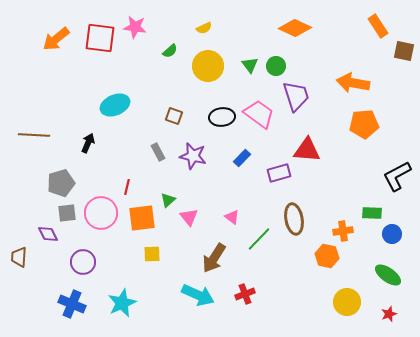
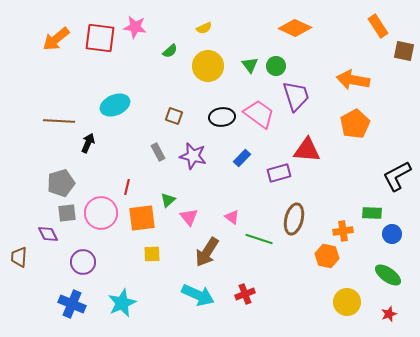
orange arrow at (353, 83): moved 3 px up
orange pentagon at (364, 124): moved 9 px left; rotated 24 degrees counterclockwise
brown line at (34, 135): moved 25 px right, 14 px up
brown ellipse at (294, 219): rotated 24 degrees clockwise
green line at (259, 239): rotated 64 degrees clockwise
brown arrow at (214, 258): moved 7 px left, 6 px up
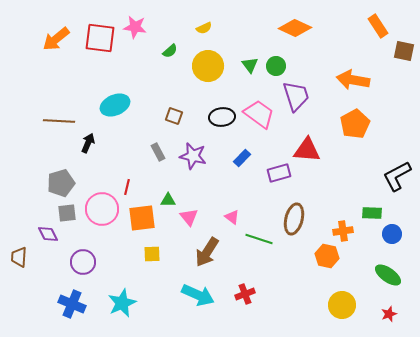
green triangle at (168, 200): rotated 42 degrees clockwise
pink circle at (101, 213): moved 1 px right, 4 px up
yellow circle at (347, 302): moved 5 px left, 3 px down
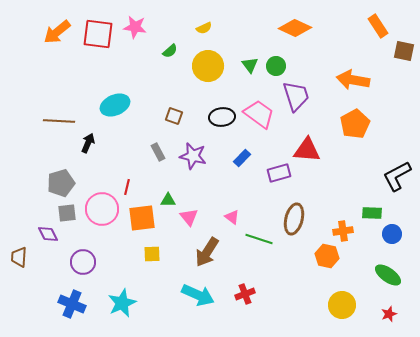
red square at (100, 38): moved 2 px left, 4 px up
orange arrow at (56, 39): moved 1 px right, 7 px up
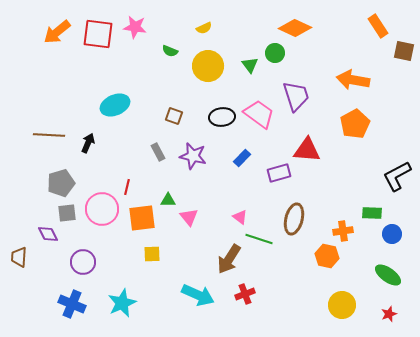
green semicircle at (170, 51): rotated 63 degrees clockwise
green circle at (276, 66): moved 1 px left, 13 px up
brown line at (59, 121): moved 10 px left, 14 px down
pink triangle at (232, 217): moved 8 px right
brown arrow at (207, 252): moved 22 px right, 7 px down
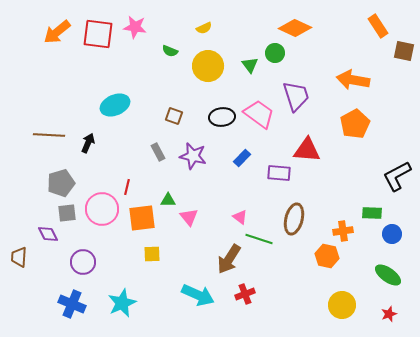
purple rectangle at (279, 173): rotated 20 degrees clockwise
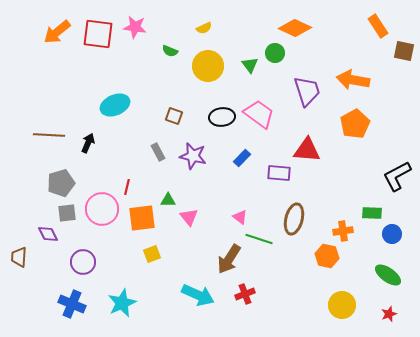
purple trapezoid at (296, 96): moved 11 px right, 5 px up
yellow square at (152, 254): rotated 18 degrees counterclockwise
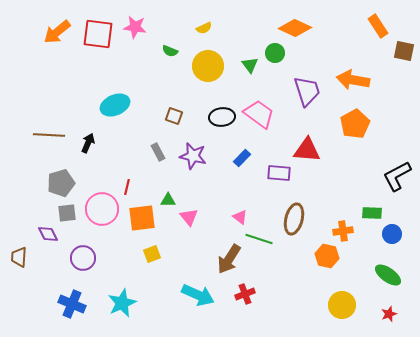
purple circle at (83, 262): moved 4 px up
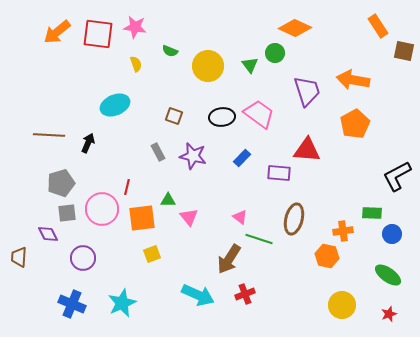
yellow semicircle at (204, 28): moved 68 px left, 36 px down; rotated 84 degrees counterclockwise
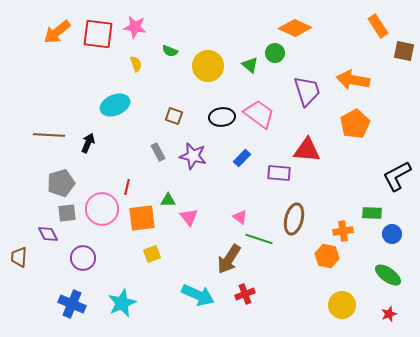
green triangle at (250, 65): rotated 12 degrees counterclockwise
